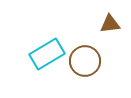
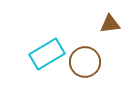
brown circle: moved 1 px down
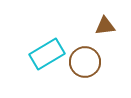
brown triangle: moved 5 px left, 2 px down
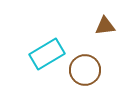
brown circle: moved 8 px down
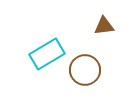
brown triangle: moved 1 px left
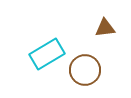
brown triangle: moved 1 px right, 2 px down
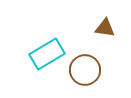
brown triangle: rotated 15 degrees clockwise
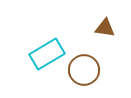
brown circle: moved 1 px left
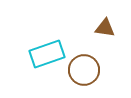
cyan rectangle: rotated 12 degrees clockwise
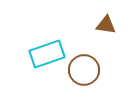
brown triangle: moved 1 px right, 3 px up
